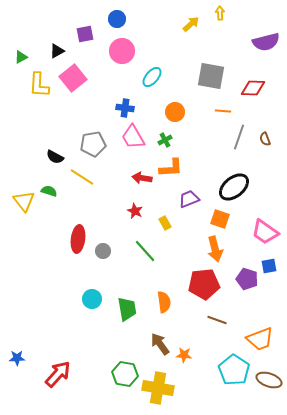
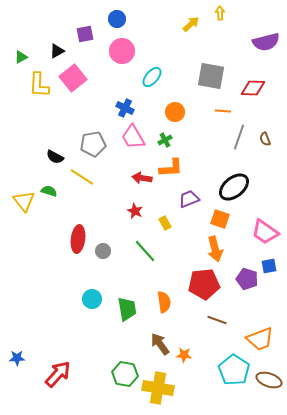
blue cross at (125, 108): rotated 18 degrees clockwise
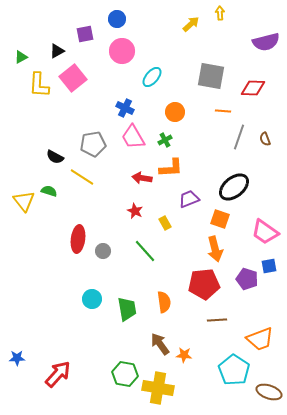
brown line at (217, 320): rotated 24 degrees counterclockwise
brown ellipse at (269, 380): moved 12 px down
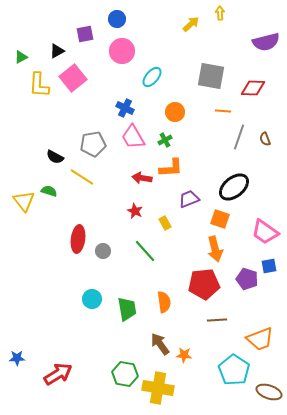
red arrow at (58, 374): rotated 16 degrees clockwise
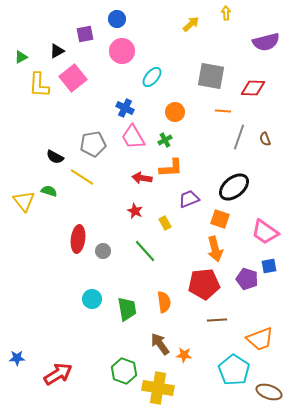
yellow arrow at (220, 13): moved 6 px right
green hexagon at (125, 374): moved 1 px left, 3 px up; rotated 10 degrees clockwise
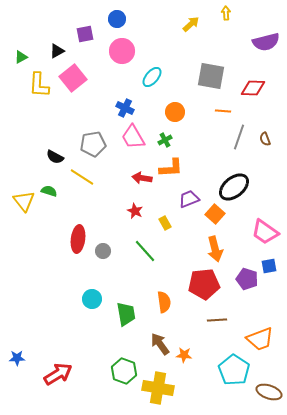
orange square at (220, 219): moved 5 px left, 5 px up; rotated 24 degrees clockwise
green trapezoid at (127, 309): moved 1 px left, 5 px down
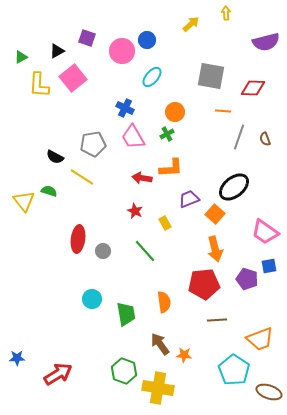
blue circle at (117, 19): moved 30 px right, 21 px down
purple square at (85, 34): moved 2 px right, 4 px down; rotated 30 degrees clockwise
green cross at (165, 140): moved 2 px right, 6 px up
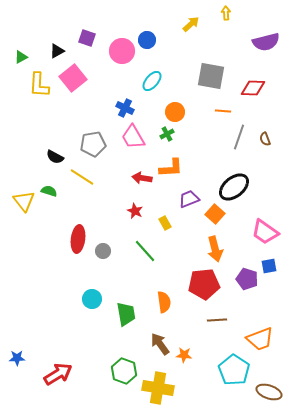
cyan ellipse at (152, 77): moved 4 px down
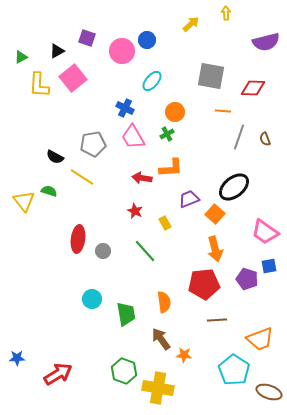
brown arrow at (160, 344): moved 1 px right, 5 px up
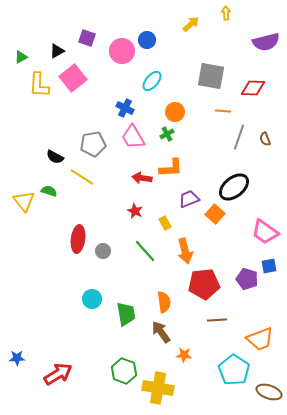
orange arrow at (215, 249): moved 30 px left, 2 px down
brown arrow at (161, 339): moved 7 px up
